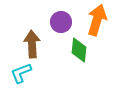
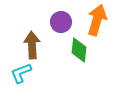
brown arrow: moved 1 px down
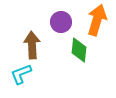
cyan L-shape: moved 1 px down
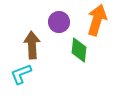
purple circle: moved 2 px left
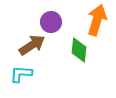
purple circle: moved 8 px left
brown arrow: rotated 60 degrees clockwise
cyan L-shape: rotated 25 degrees clockwise
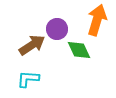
purple circle: moved 6 px right, 7 px down
green diamond: rotated 30 degrees counterclockwise
cyan L-shape: moved 7 px right, 5 px down
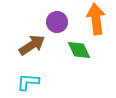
orange arrow: moved 1 px left, 1 px up; rotated 24 degrees counterclockwise
purple circle: moved 7 px up
cyan L-shape: moved 3 px down
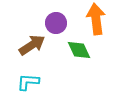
purple circle: moved 1 px left, 1 px down
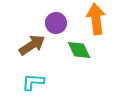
cyan L-shape: moved 5 px right
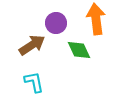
cyan L-shape: moved 1 px right; rotated 75 degrees clockwise
